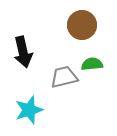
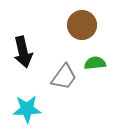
green semicircle: moved 3 px right, 1 px up
gray trapezoid: rotated 140 degrees clockwise
cyan star: moved 2 px left, 1 px up; rotated 16 degrees clockwise
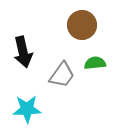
gray trapezoid: moved 2 px left, 2 px up
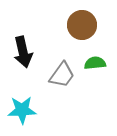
cyan star: moved 5 px left, 1 px down
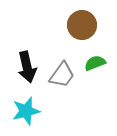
black arrow: moved 4 px right, 15 px down
green semicircle: rotated 15 degrees counterclockwise
cyan star: moved 4 px right, 1 px down; rotated 12 degrees counterclockwise
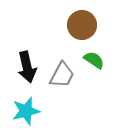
green semicircle: moved 1 px left, 3 px up; rotated 55 degrees clockwise
gray trapezoid: rotated 8 degrees counterclockwise
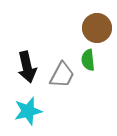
brown circle: moved 15 px right, 3 px down
green semicircle: moved 6 px left; rotated 130 degrees counterclockwise
cyan star: moved 2 px right
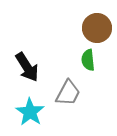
black arrow: rotated 20 degrees counterclockwise
gray trapezoid: moved 6 px right, 18 px down
cyan star: moved 2 px right, 1 px down; rotated 24 degrees counterclockwise
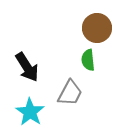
gray trapezoid: moved 2 px right
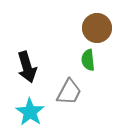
black arrow: rotated 16 degrees clockwise
gray trapezoid: moved 1 px left, 1 px up
